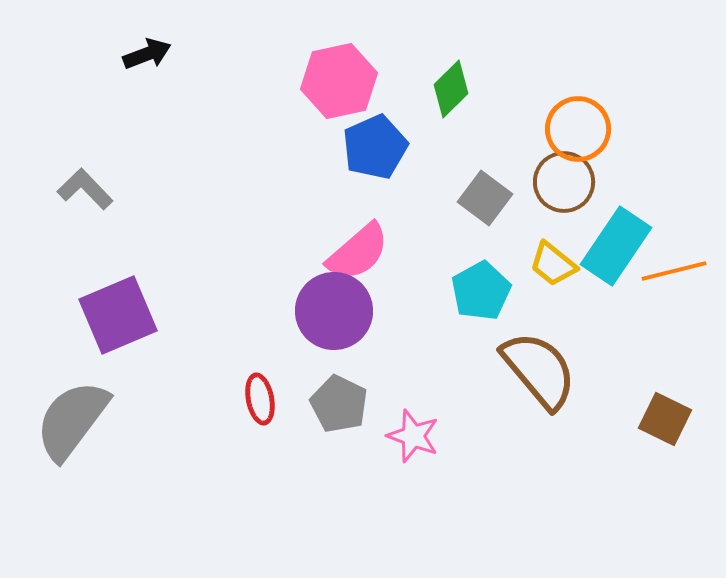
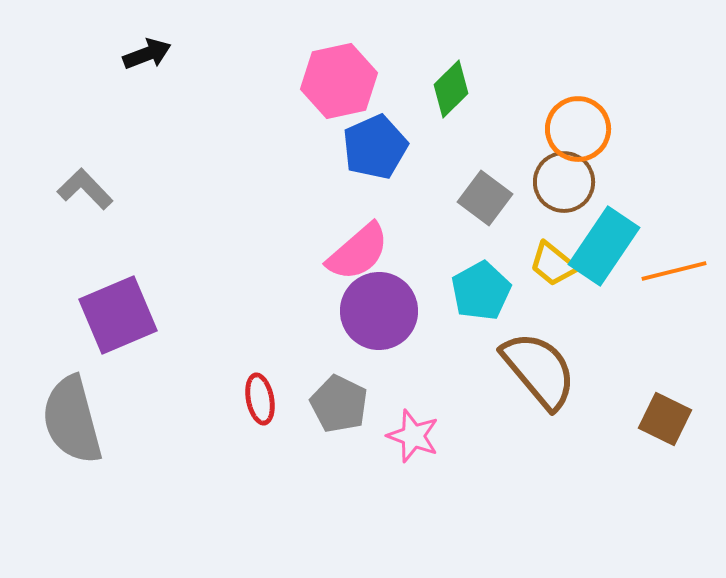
cyan rectangle: moved 12 px left
purple circle: moved 45 px right
gray semicircle: rotated 52 degrees counterclockwise
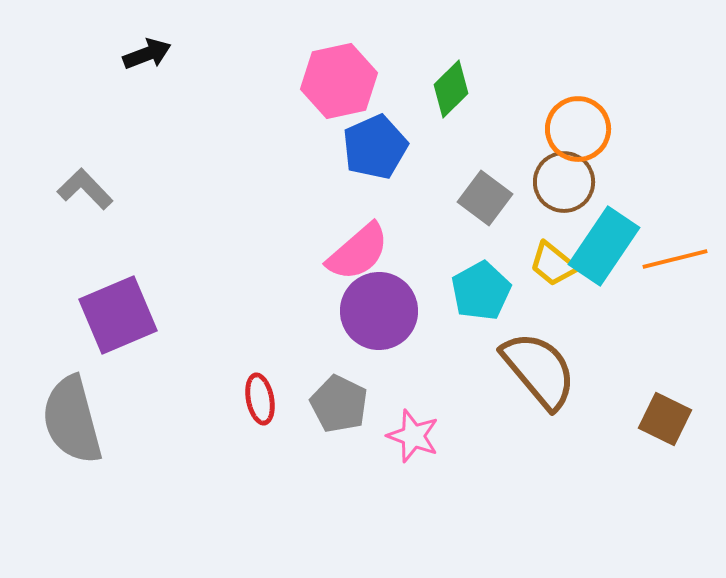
orange line: moved 1 px right, 12 px up
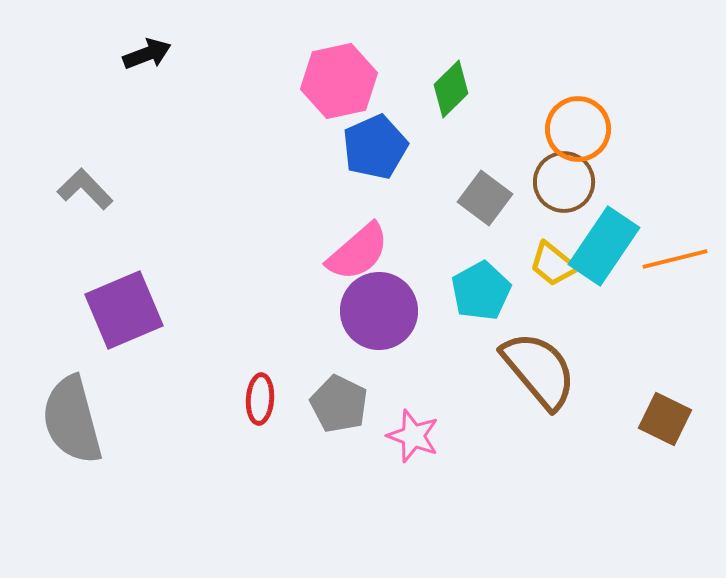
purple square: moved 6 px right, 5 px up
red ellipse: rotated 15 degrees clockwise
